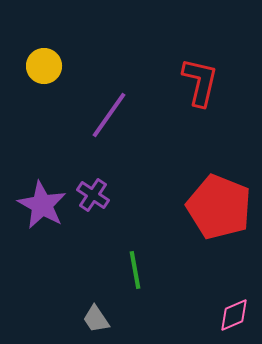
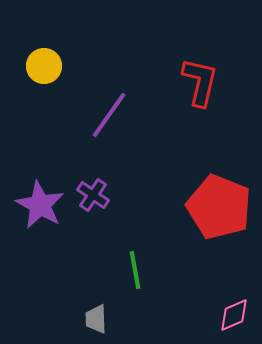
purple star: moved 2 px left
gray trapezoid: rotated 32 degrees clockwise
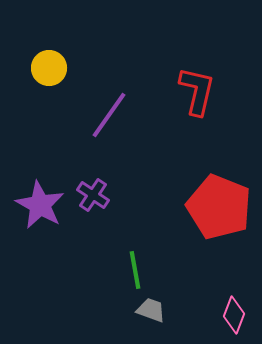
yellow circle: moved 5 px right, 2 px down
red L-shape: moved 3 px left, 9 px down
pink diamond: rotated 45 degrees counterclockwise
gray trapezoid: moved 55 px right, 9 px up; rotated 112 degrees clockwise
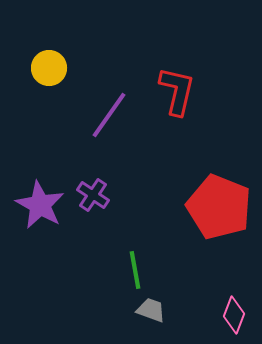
red L-shape: moved 20 px left
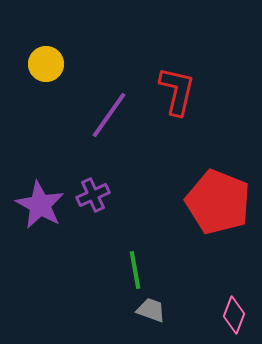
yellow circle: moved 3 px left, 4 px up
purple cross: rotated 32 degrees clockwise
red pentagon: moved 1 px left, 5 px up
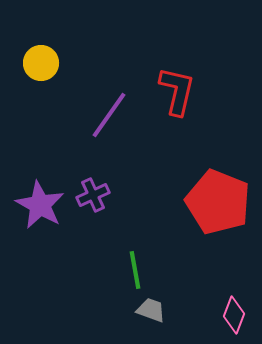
yellow circle: moved 5 px left, 1 px up
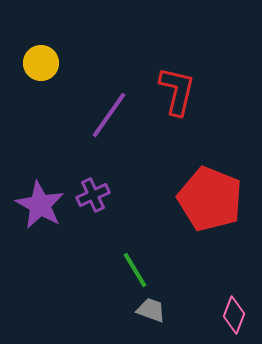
red pentagon: moved 8 px left, 3 px up
green line: rotated 21 degrees counterclockwise
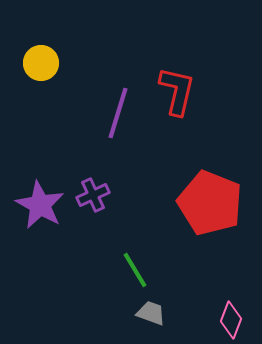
purple line: moved 9 px right, 2 px up; rotated 18 degrees counterclockwise
red pentagon: moved 4 px down
gray trapezoid: moved 3 px down
pink diamond: moved 3 px left, 5 px down
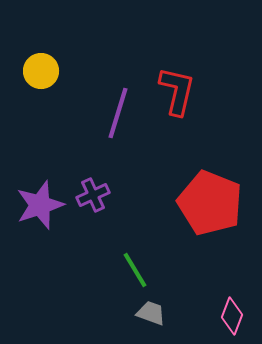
yellow circle: moved 8 px down
purple star: rotated 24 degrees clockwise
pink diamond: moved 1 px right, 4 px up
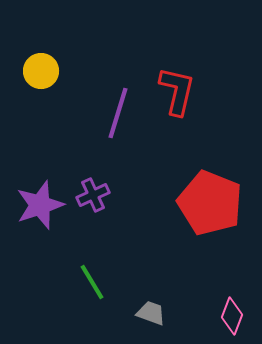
green line: moved 43 px left, 12 px down
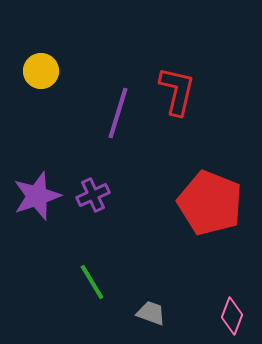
purple star: moved 3 px left, 9 px up
